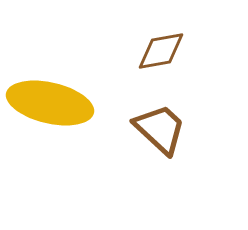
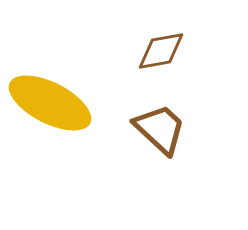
yellow ellipse: rotated 14 degrees clockwise
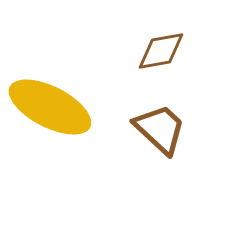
yellow ellipse: moved 4 px down
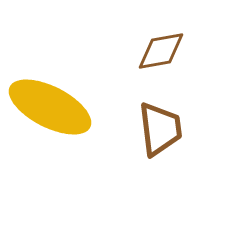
brown trapezoid: rotated 40 degrees clockwise
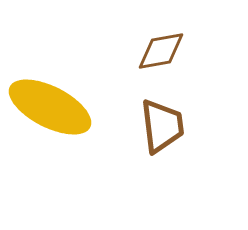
brown trapezoid: moved 2 px right, 3 px up
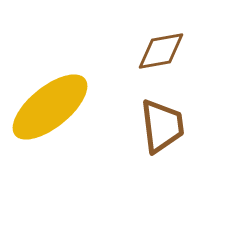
yellow ellipse: rotated 66 degrees counterclockwise
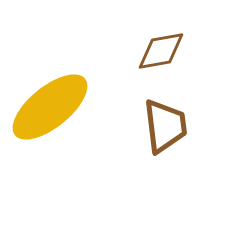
brown trapezoid: moved 3 px right
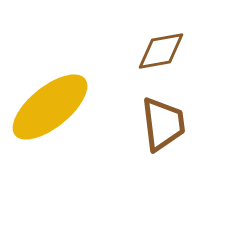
brown trapezoid: moved 2 px left, 2 px up
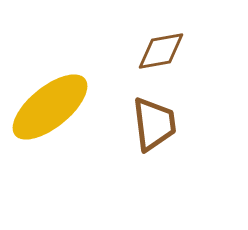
brown trapezoid: moved 9 px left
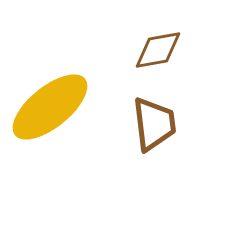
brown diamond: moved 3 px left, 1 px up
